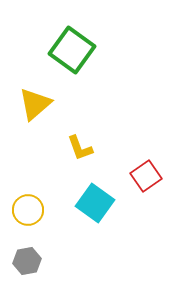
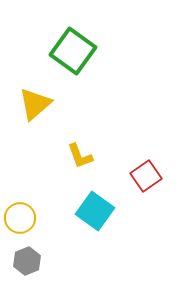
green square: moved 1 px right, 1 px down
yellow L-shape: moved 8 px down
cyan square: moved 8 px down
yellow circle: moved 8 px left, 8 px down
gray hexagon: rotated 12 degrees counterclockwise
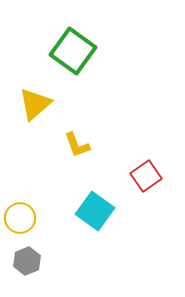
yellow L-shape: moved 3 px left, 11 px up
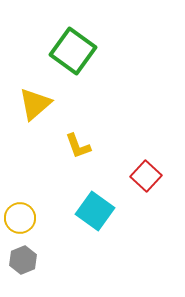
yellow L-shape: moved 1 px right, 1 px down
red square: rotated 12 degrees counterclockwise
gray hexagon: moved 4 px left, 1 px up
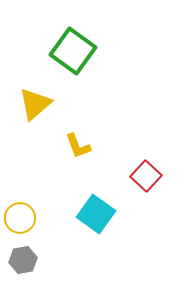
cyan square: moved 1 px right, 3 px down
gray hexagon: rotated 12 degrees clockwise
